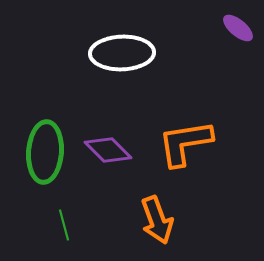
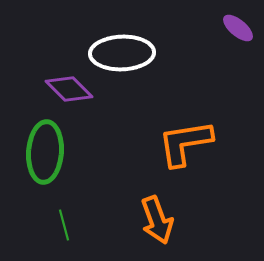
purple diamond: moved 39 px left, 61 px up
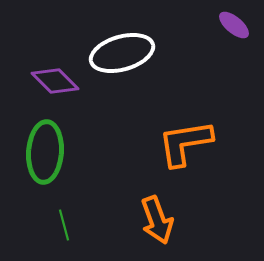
purple ellipse: moved 4 px left, 3 px up
white ellipse: rotated 14 degrees counterclockwise
purple diamond: moved 14 px left, 8 px up
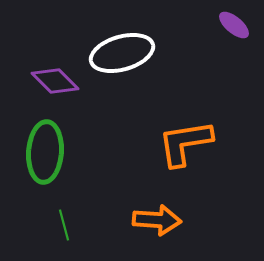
orange arrow: rotated 66 degrees counterclockwise
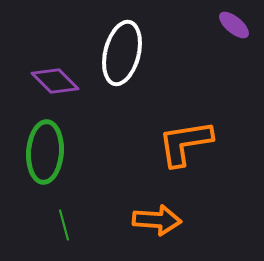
white ellipse: rotated 60 degrees counterclockwise
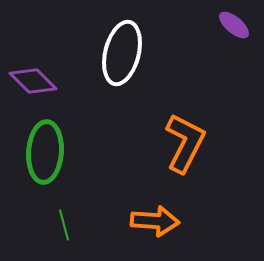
purple diamond: moved 22 px left
orange L-shape: rotated 126 degrees clockwise
orange arrow: moved 2 px left, 1 px down
